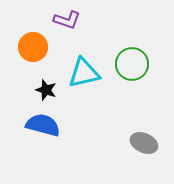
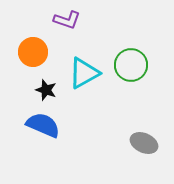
orange circle: moved 5 px down
green circle: moved 1 px left, 1 px down
cyan triangle: rotated 16 degrees counterclockwise
blue semicircle: rotated 8 degrees clockwise
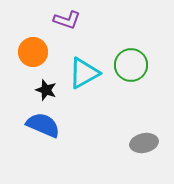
gray ellipse: rotated 36 degrees counterclockwise
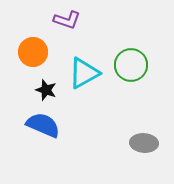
gray ellipse: rotated 16 degrees clockwise
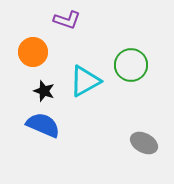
cyan triangle: moved 1 px right, 8 px down
black star: moved 2 px left, 1 px down
gray ellipse: rotated 24 degrees clockwise
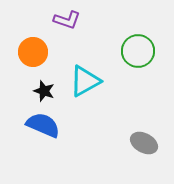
green circle: moved 7 px right, 14 px up
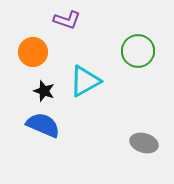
gray ellipse: rotated 12 degrees counterclockwise
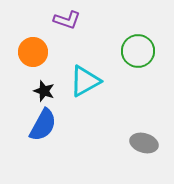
blue semicircle: rotated 96 degrees clockwise
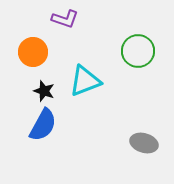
purple L-shape: moved 2 px left, 1 px up
cyan triangle: rotated 8 degrees clockwise
